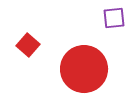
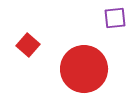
purple square: moved 1 px right
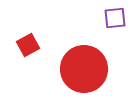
red square: rotated 20 degrees clockwise
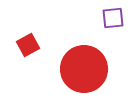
purple square: moved 2 px left
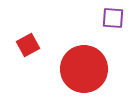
purple square: rotated 10 degrees clockwise
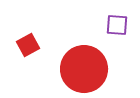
purple square: moved 4 px right, 7 px down
